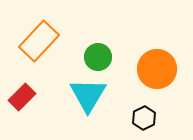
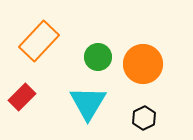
orange circle: moved 14 px left, 5 px up
cyan triangle: moved 8 px down
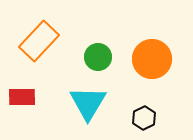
orange circle: moved 9 px right, 5 px up
red rectangle: rotated 44 degrees clockwise
